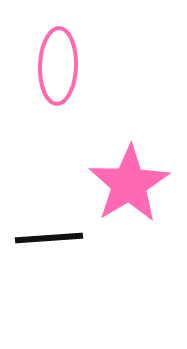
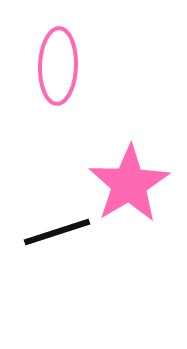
black line: moved 8 px right, 6 px up; rotated 14 degrees counterclockwise
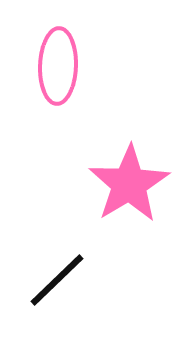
black line: moved 48 px down; rotated 26 degrees counterclockwise
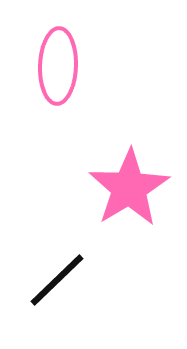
pink star: moved 4 px down
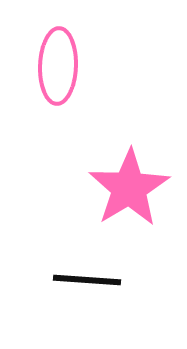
black line: moved 30 px right; rotated 48 degrees clockwise
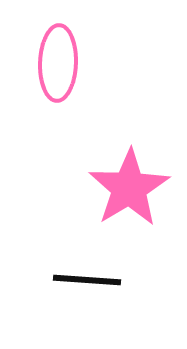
pink ellipse: moved 3 px up
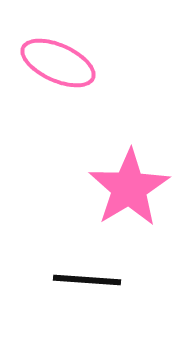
pink ellipse: rotated 68 degrees counterclockwise
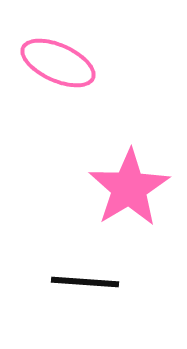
black line: moved 2 px left, 2 px down
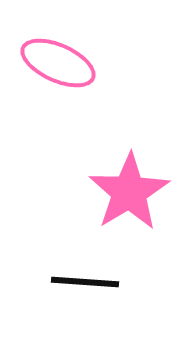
pink star: moved 4 px down
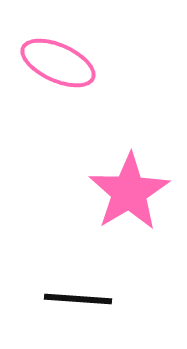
black line: moved 7 px left, 17 px down
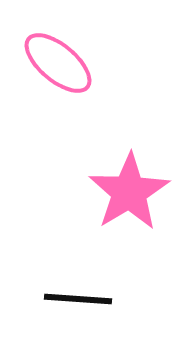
pink ellipse: rotated 16 degrees clockwise
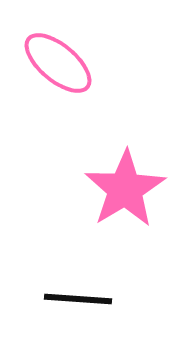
pink star: moved 4 px left, 3 px up
